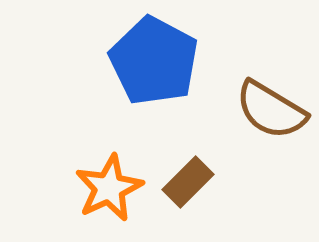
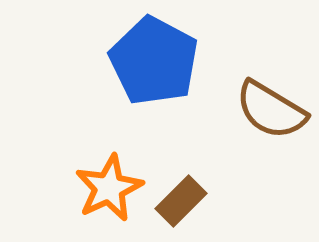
brown rectangle: moved 7 px left, 19 px down
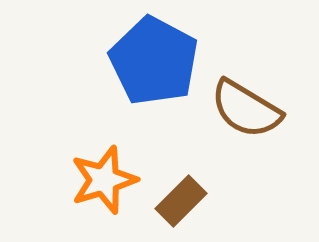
brown semicircle: moved 25 px left, 1 px up
orange star: moved 5 px left, 8 px up; rotated 8 degrees clockwise
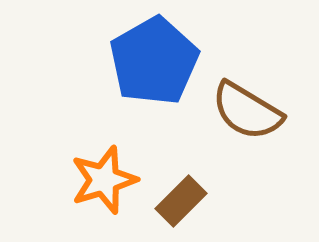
blue pentagon: rotated 14 degrees clockwise
brown semicircle: moved 1 px right, 2 px down
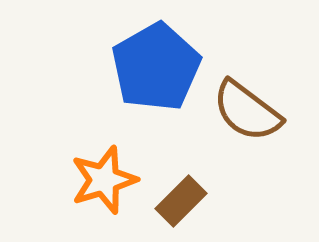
blue pentagon: moved 2 px right, 6 px down
brown semicircle: rotated 6 degrees clockwise
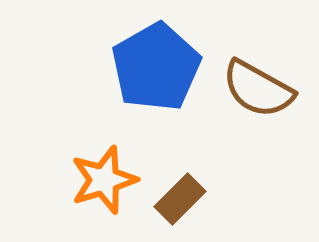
brown semicircle: moved 11 px right, 22 px up; rotated 8 degrees counterclockwise
brown rectangle: moved 1 px left, 2 px up
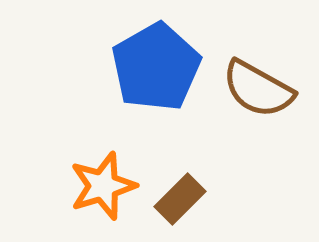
orange star: moved 1 px left, 6 px down
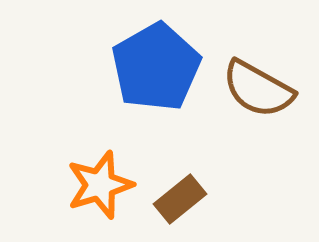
orange star: moved 3 px left, 1 px up
brown rectangle: rotated 6 degrees clockwise
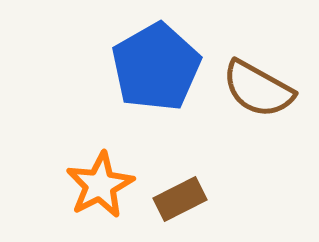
orange star: rotated 10 degrees counterclockwise
brown rectangle: rotated 12 degrees clockwise
